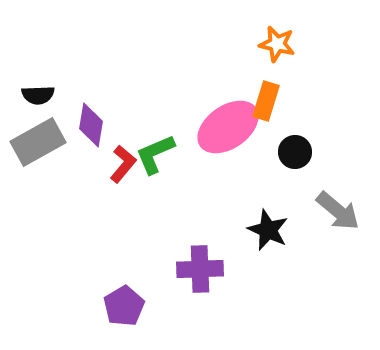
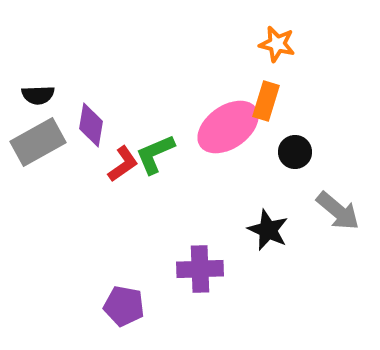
red L-shape: rotated 15 degrees clockwise
purple pentagon: rotated 30 degrees counterclockwise
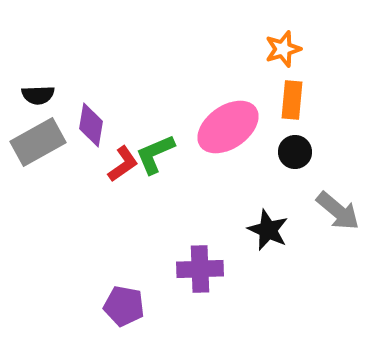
orange star: moved 6 px right, 5 px down; rotated 30 degrees counterclockwise
orange rectangle: moved 26 px right, 1 px up; rotated 12 degrees counterclockwise
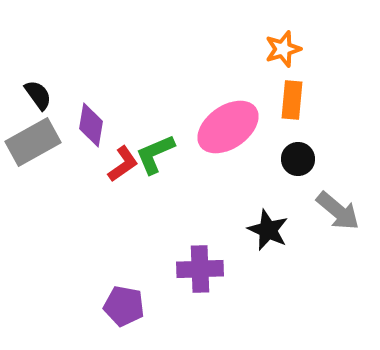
black semicircle: rotated 124 degrees counterclockwise
gray rectangle: moved 5 px left
black circle: moved 3 px right, 7 px down
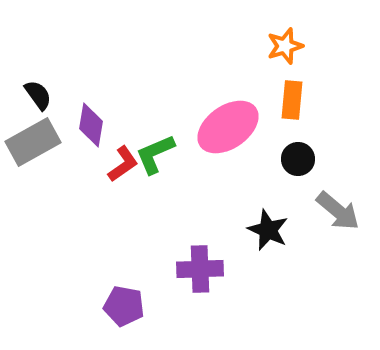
orange star: moved 2 px right, 3 px up
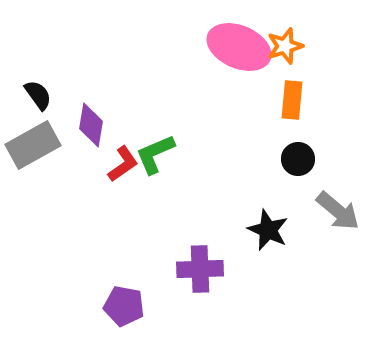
pink ellipse: moved 11 px right, 80 px up; rotated 58 degrees clockwise
gray rectangle: moved 3 px down
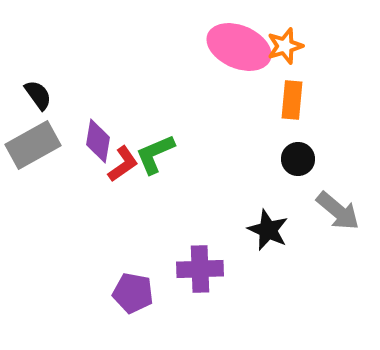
purple diamond: moved 7 px right, 16 px down
purple pentagon: moved 9 px right, 13 px up
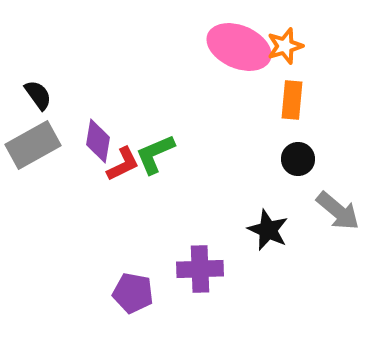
red L-shape: rotated 9 degrees clockwise
